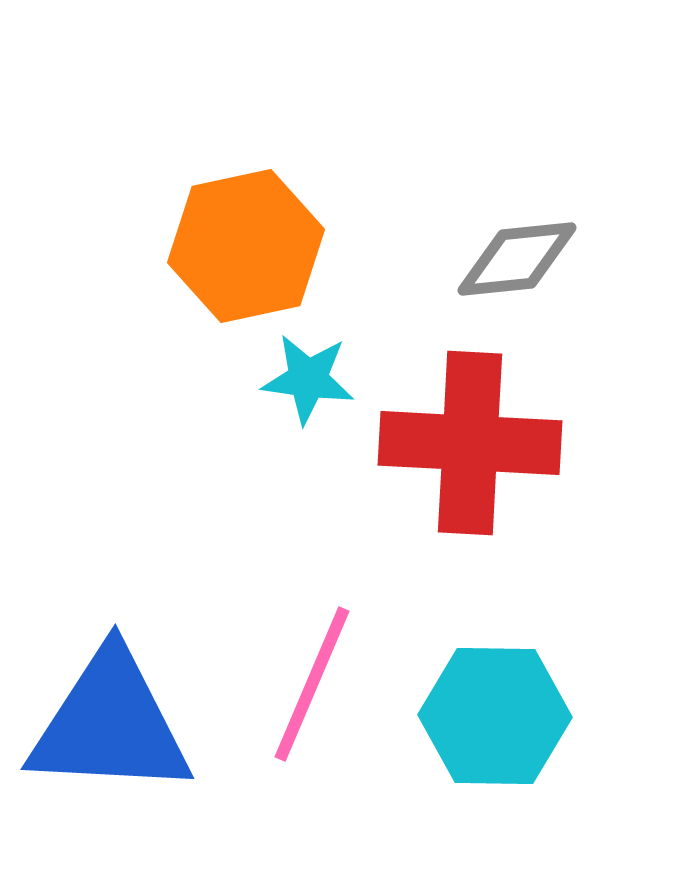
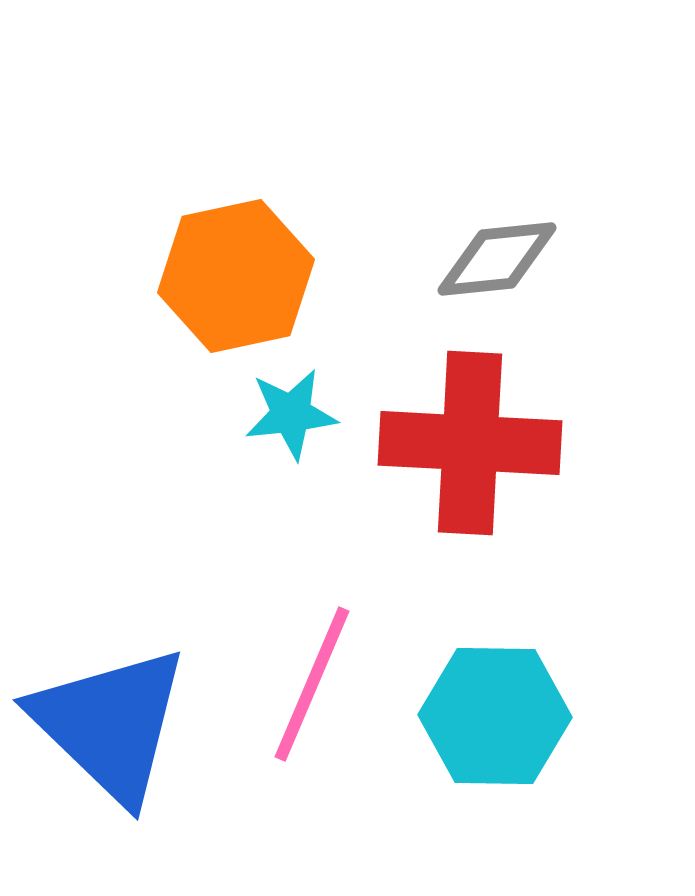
orange hexagon: moved 10 px left, 30 px down
gray diamond: moved 20 px left
cyan star: moved 17 px left, 35 px down; rotated 14 degrees counterclockwise
blue triangle: rotated 41 degrees clockwise
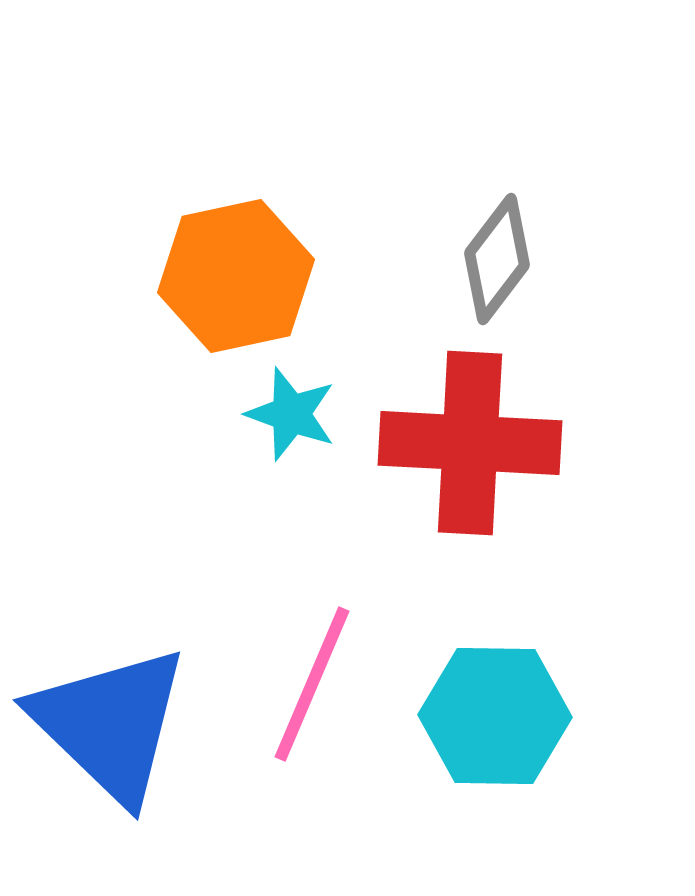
gray diamond: rotated 47 degrees counterclockwise
cyan star: rotated 26 degrees clockwise
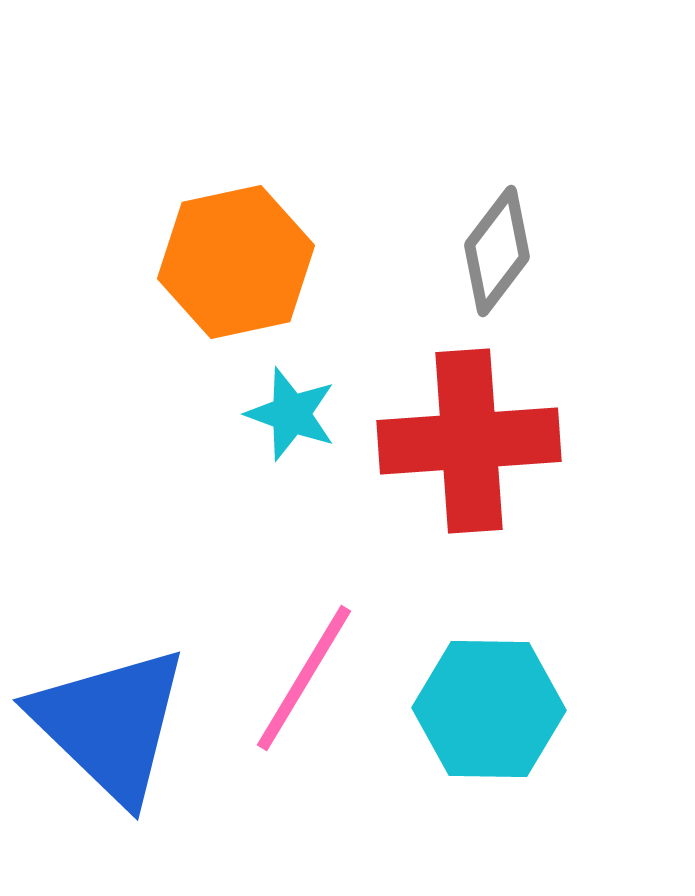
gray diamond: moved 8 px up
orange hexagon: moved 14 px up
red cross: moved 1 px left, 2 px up; rotated 7 degrees counterclockwise
pink line: moved 8 px left, 6 px up; rotated 8 degrees clockwise
cyan hexagon: moved 6 px left, 7 px up
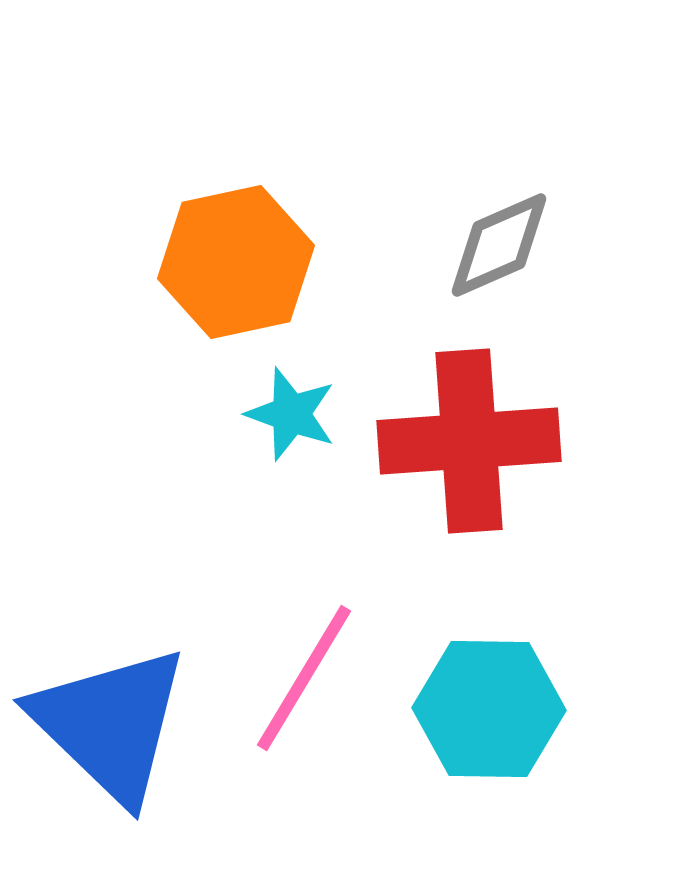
gray diamond: moved 2 px right, 6 px up; rotated 29 degrees clockwise
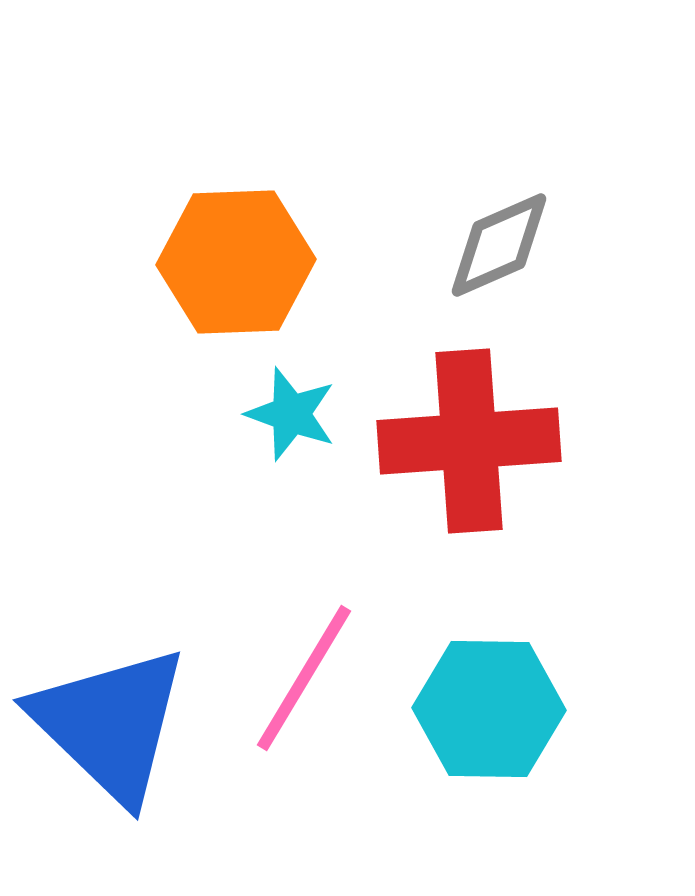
orange hexagon: rotated 10 degrees clockwise
